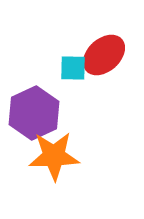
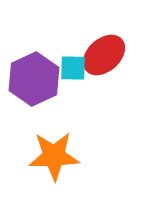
purple hexagon: moved 34 px up
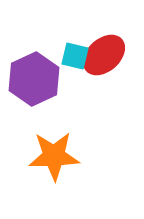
cyan square: moved 2 px right, 12 px up; rotated 12 degrees clockwise
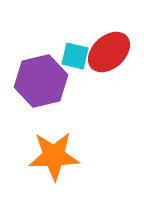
red ellipse: moved 5 px right, 3 px up
purple hexagon: moved 7 px right, 2 px down; rotated 12 degrees clockwise
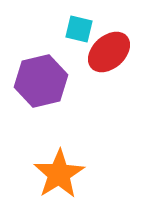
cyan square: moved 4 px right, 27 px up
orange star: moved 5 px right, 18 px down; rotated 30 degrees counterclockwise
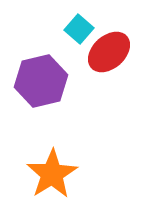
cyan square: rotated 28 degrees clockwise
orange star: moved 7 px left
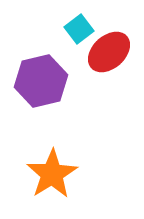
cyan square: rotated 12 degrees clockwise
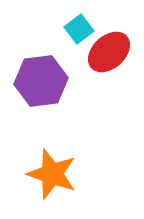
purple hexagon: rotated 6 degrees clockwise
orange star: rotated 21 degrees counterclockwise
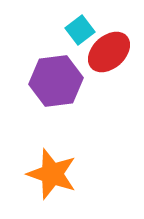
cyan square: moved 1 px right, 1 px down
purple hexagon: moved 15 px right
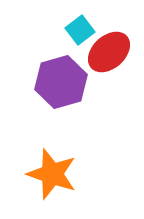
purple hexagon: moved 5 px right, 1 px down; rotated 9 degrees counterclockwise
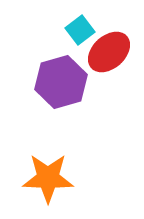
orange star: moved 4 px left, 4 px down; rotated 18 degrees counterclockwise
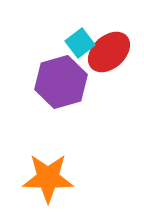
cyan square: moved 13 px down
